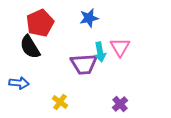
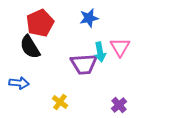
purple cross: moved 1 px left, 1 px down
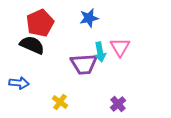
black semicircle: moved 2 px right, 2 px up; rotated 145 degrees clockwise
purple cross: moved 1 px left, 1 px up
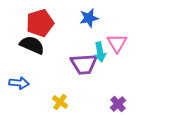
red pentagon: rotated 8 degrees clockwise
pink triangle: moved 3 px left, 4 px up
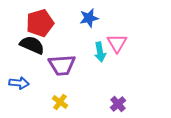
purple trapezoid: moved 22 px left, 1 px down
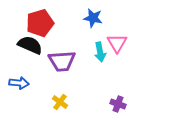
blue star: moved 4 px right; rotated 24 degrees clockwise
black semicircle: moved 2 px left
purple trapezoid: moved 4 px up
purple cross: rotated 28 degrees counterclockwise
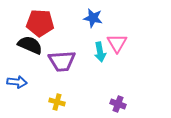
red pentagon: rotated 20 degrees clockwise
blue arrow: moved 2 px left, 1 px up
yellow cross: moved 3 px left; rotated 21 degrees counterclockwise
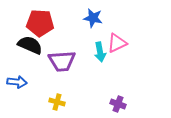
pink triangle: rotated 35 degrees clockwise
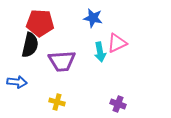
black semicircle: rotated 80 degrees clockwise
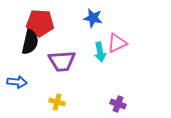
black semicircle: moved 3 px up
